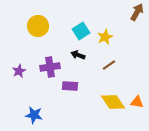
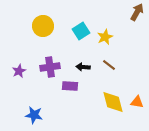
yellow circle: moved 5 px right
black arrow: moved 5 px right, 12 px down; rotated 16 degrees counterclockwise
brown line: rotated 72 degrees clockwise
yellow diamond: rotated 20 degrees clockwise
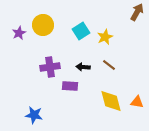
yellow circle: moved 1 px up
purple star: moved 38 px up
yellow diamond: moved 2 px left, 1 px up
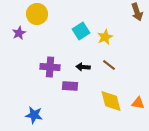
brown arrow: rotated 132 degrees clockwise
yellow circle: moved 6 px left, 11 px up
purple cross: rotated 12 degrees clockwise
orange triangle: moved 1 px right, 1 px down
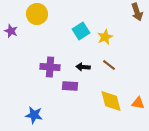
purple star: moved 8 px left, 2 px up; rotated 24 degrees counterclockwise
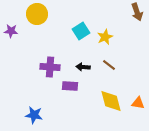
purple star: rotated 16 degrees counterclockwise
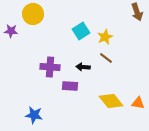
yellow circle: moved 4 px left
brown line: moved 3 px left, 7 px up
yellow diamond: rotated 25 degrees counterclockwise
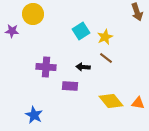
purple star: moved 1 px right
purple cross: moved 4 px left
blue star: rotated 18 degrees clockwise
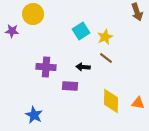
yellow diamond: rotated 40 degrees clockwise
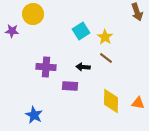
yellow star: rotated 14 degrees counterclockwise
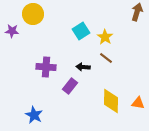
brown arrow: rotated 144 degrees counterclockwise
purple rectangle: rotated 56 degrees counterclockwise
